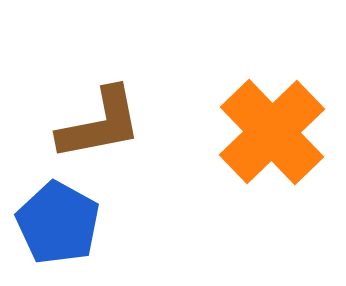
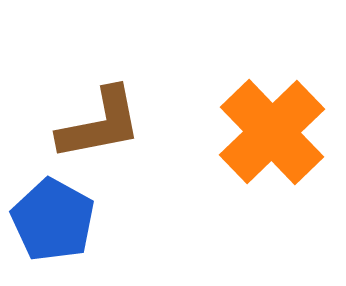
blue pentagon: moved 5 px left, 3 px up
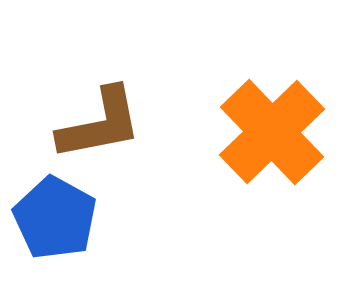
blue pentagon: moved 2 px right, 2 px up
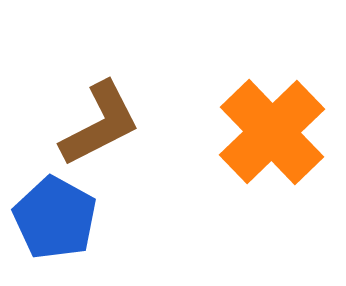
brown L-shape: rotated 16 degrees counterclockwise
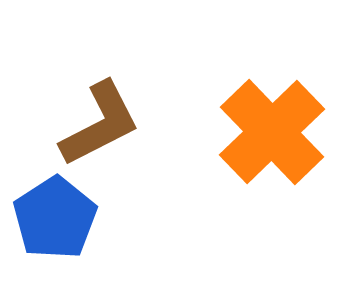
blue pentagon: rotated 10 degrees clockwise
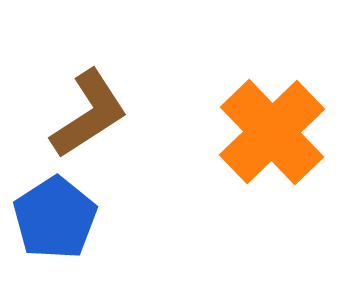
brown L-shape: moved 11 px left, 10 px up; rotated 6 degrees counterclockwise
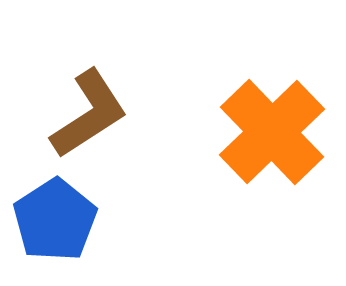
blue pentagon: moved 2 px down
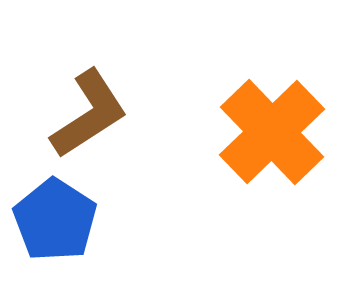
blue pentagon: rotated 6 degrees counterclockwise
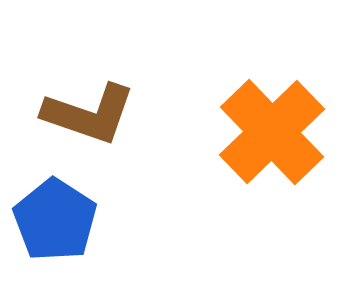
brown L-shape: rotated 52 degrees clockwise
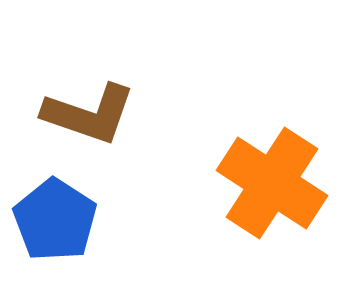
orange cross: moved 51 px down; rotated 13 degrees counterclockwise
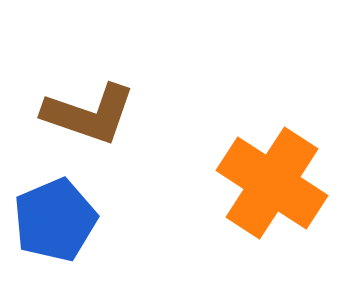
blue pentagon: rotated 16 degrees clockwise
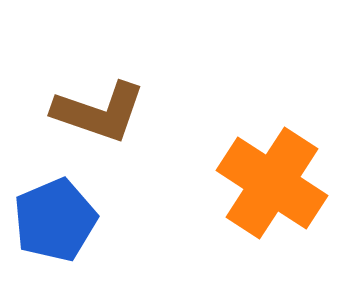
brown L-shape: moved 10 px right, 2 px up
